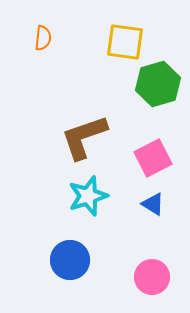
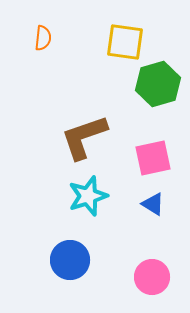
pink square: rotated 15 degrees clockwise
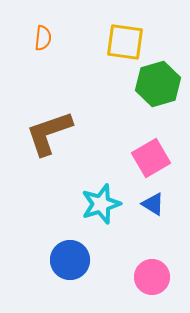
brown L-shape: moved 35 px left, 4 px up
pink square: moved 2 px left; rotated 18 degrees counterclockwise
cyan star: moved 13 px right, 8 px down
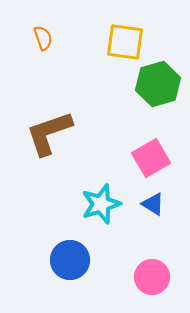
orange semicircle: rotated 25 degrees counterclockwise
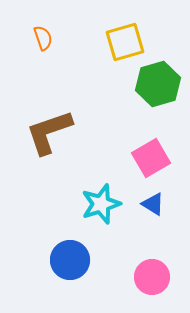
yellow square: rotated 24 degrees counterclockwise
brown L-shape: moved 1 px up
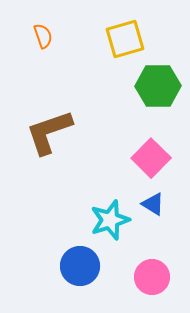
orange semicircle: moved 2 px up
yellow square: moved 3 px up
green hexagon: moved 2 px down; rotated 15 degrees clockwise
pink square: rotated 15 degrees counterclockwise
cyan star: moved 9 px right, 16 px down
blue circle: moved 10 px right, 6 px down
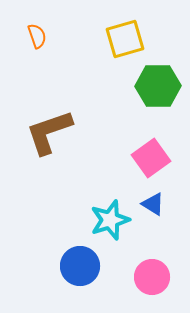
orange semicircle: moved 6 px left
pink square: rotated 9 degrees clockwise
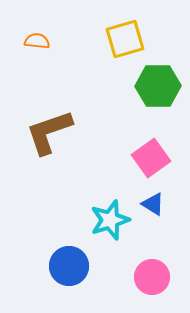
orange semicircle: moved 5 px down; rotated 65 degrees counterclockwise
blue circle: moved 11 px left
